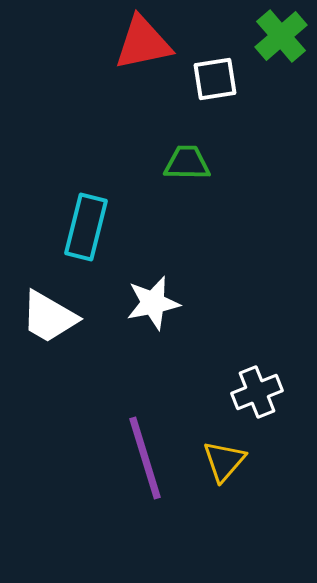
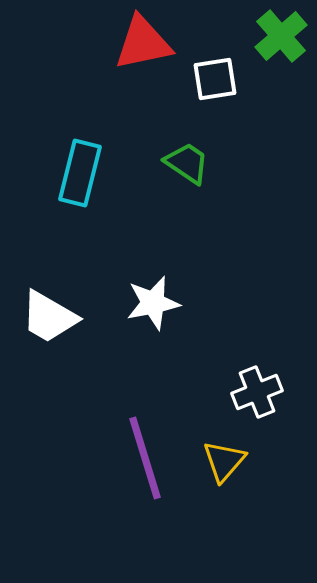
green trapezoid: rotated 33 degrees clockwise
cyan rectangle: moved 6 px left, 54 px up
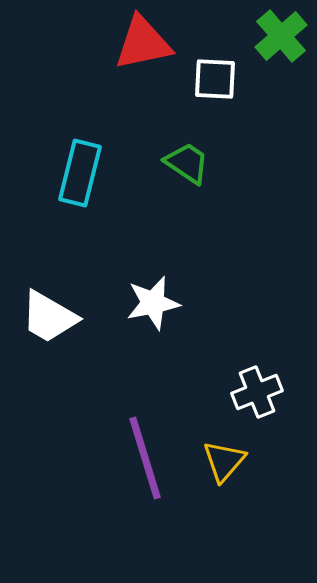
white square: rotated 12 degrees clockwise
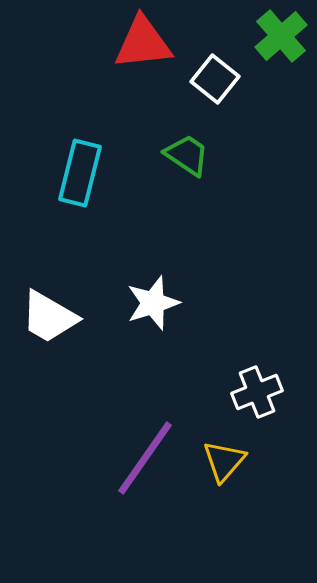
red triangle: rotated 6 degrees clockwise
white square: rotated 36 degrees clockwise
green trapezoid: moved 8 px up
white star: rotated 6 degrees counterclockwise
purple line: rotated 52 degrees clockwise
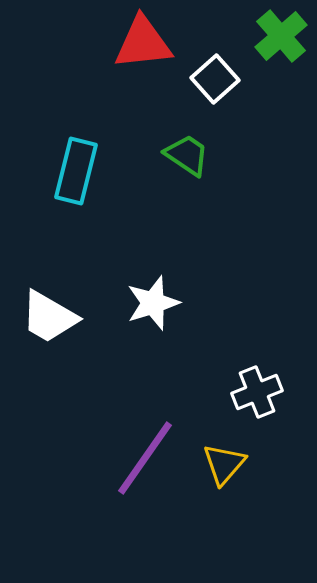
white square: rotated 9 degrees clockwise
cyan rectangle: moved 4 px left, 2 px up
yellow triangle: moved 3 px down
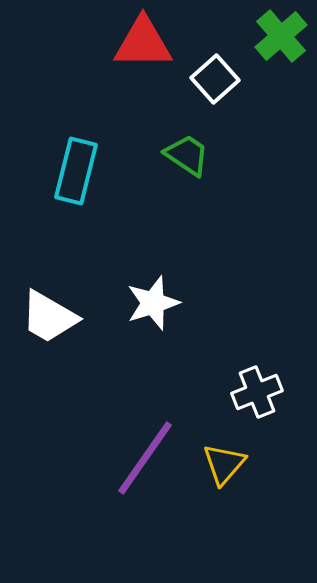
red triangle: rotated 6 degrees clockwise
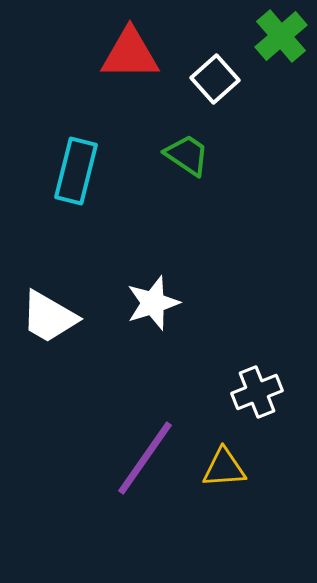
red triangle: moved 13 px left, 11 px down
yellow triangle: moved 4 px down; rotated 45 degrees clockwise
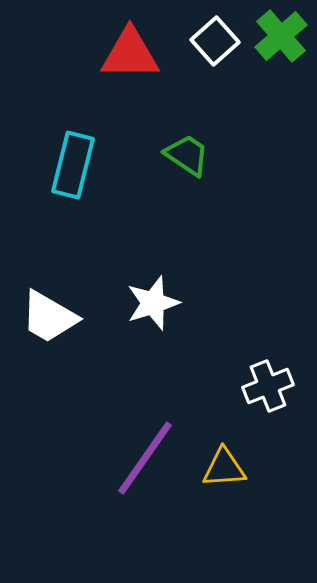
white square: moved 38 px up
cyan rectangle: moved 3 px left, 6 px up
white cross: moved 11 px right, 6 px up
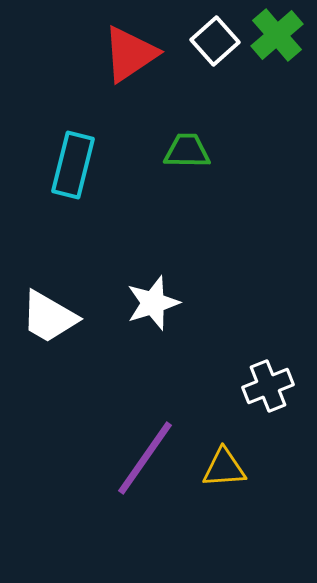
green cross: moved 4 px left, 1 px up
red triangle: rotated 34 degrees counterclockwise
green trapezoid: moved 4 px up; rotated 33 degrees counterclockwise
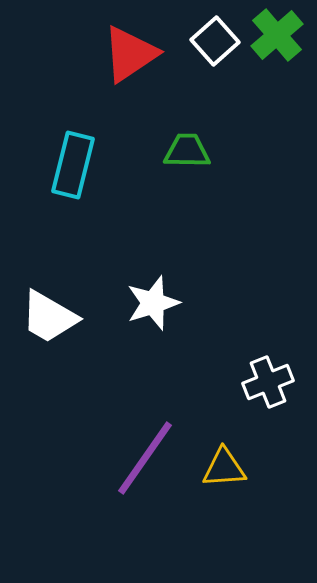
white cross: moved 4 px up
